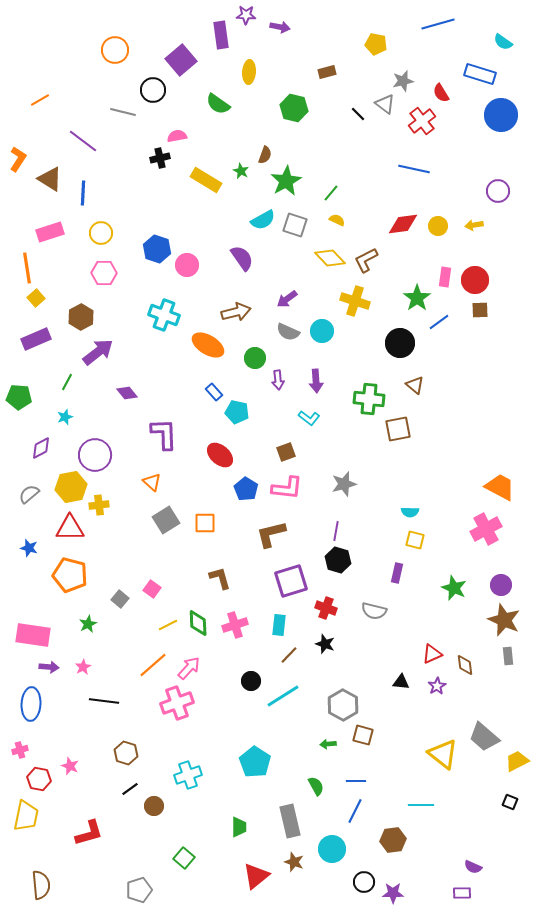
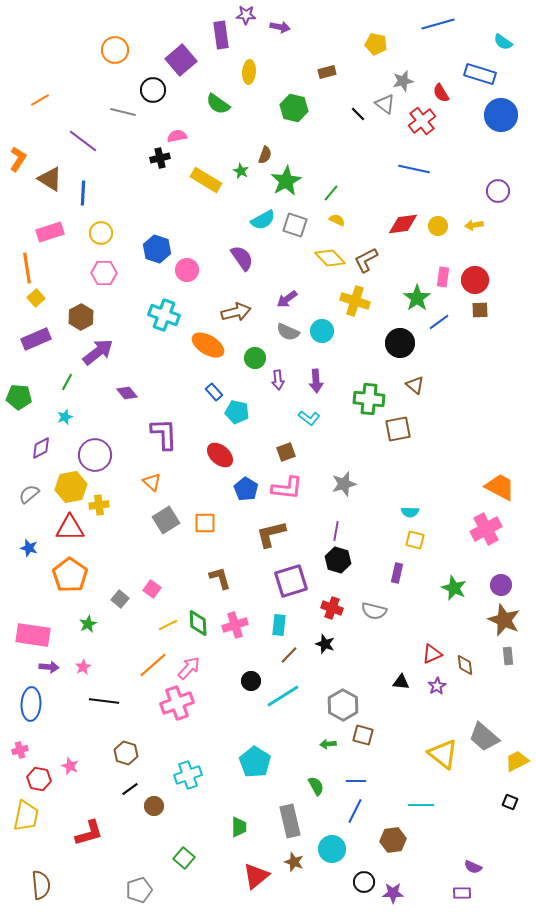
pink circle at (187, 265): moved 5 px down
pink rectangle at (445, 277): moved 2 px left
orange pentagon at (70, 575): rotated 20 degrees clockwise
red cross at (326, 608): moved 6 px right
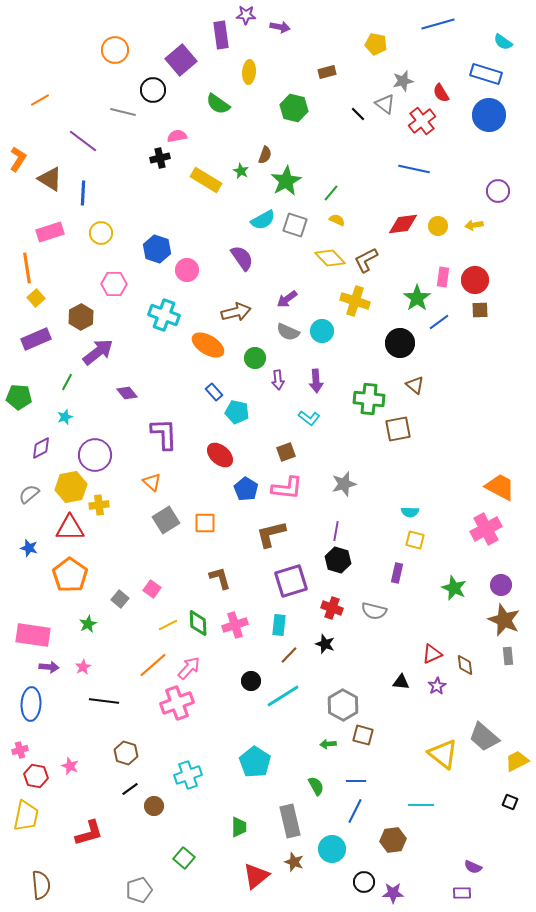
blue rectangle at (480, 74): moved 6 px right
blue circle at (501, 115): moved 12 px left
pink hexagon at (104, 273): moved 10 px right, 11 px down
red hexagon at (39, 779): moved 3 px left, 3 px up
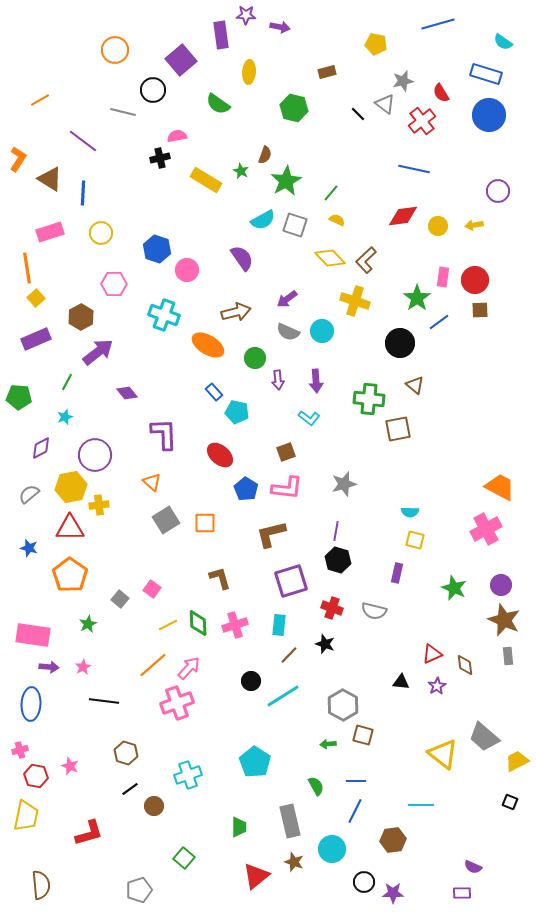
red diamond at (403, 224): moved 8 px up
brown L-shape at (366, 260): rotated 16 degrees counterclockwise
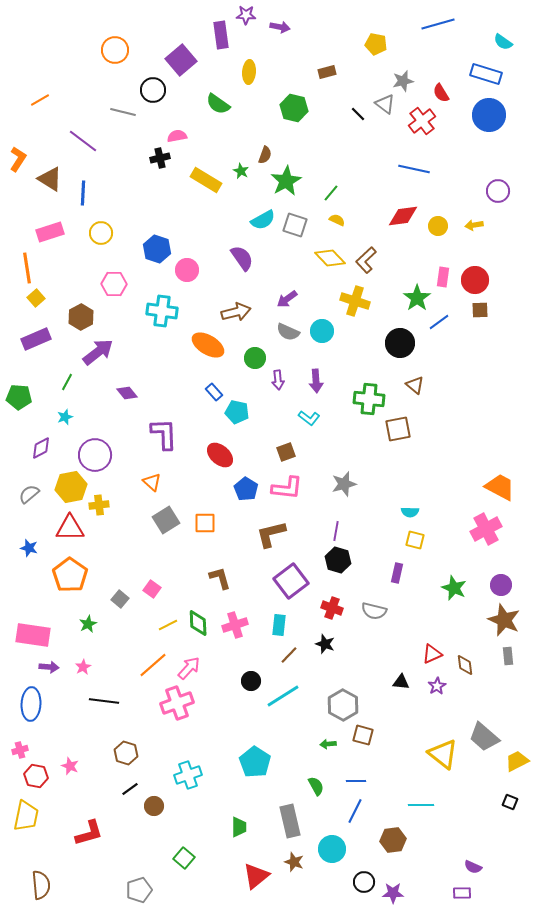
cyan cross at (164, 315): moved 2 px left, 4 px up; rotated 12 degrees counterclockwise
purple square at (291, 581): rotated 20 degrees counterclockwise
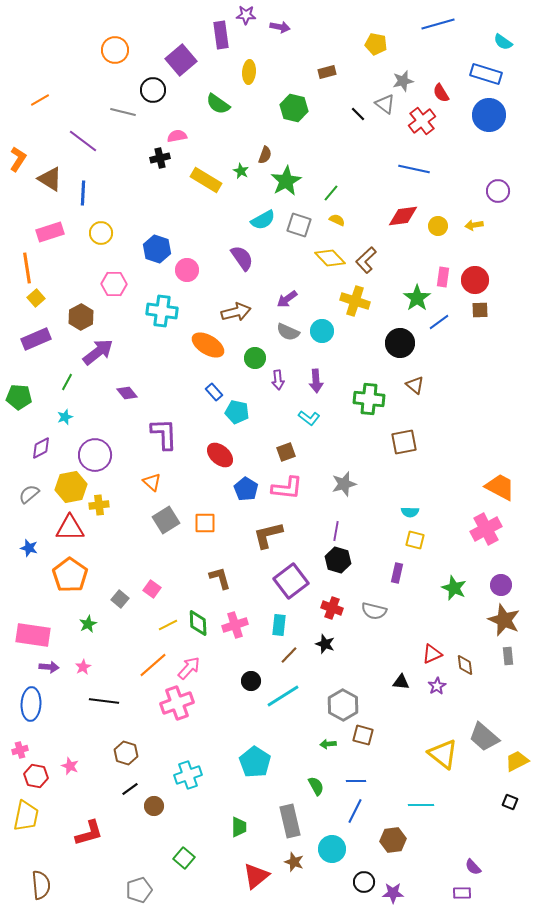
gray square at (295, 225): moved 4 px right
brown square at (398, 429): moved 6 px right, 13 px down
brown L-shape at (271, 534): moved 3 px left, 1 px down
purple semicircle at (473, 867): rotated 24 degrees clockwise
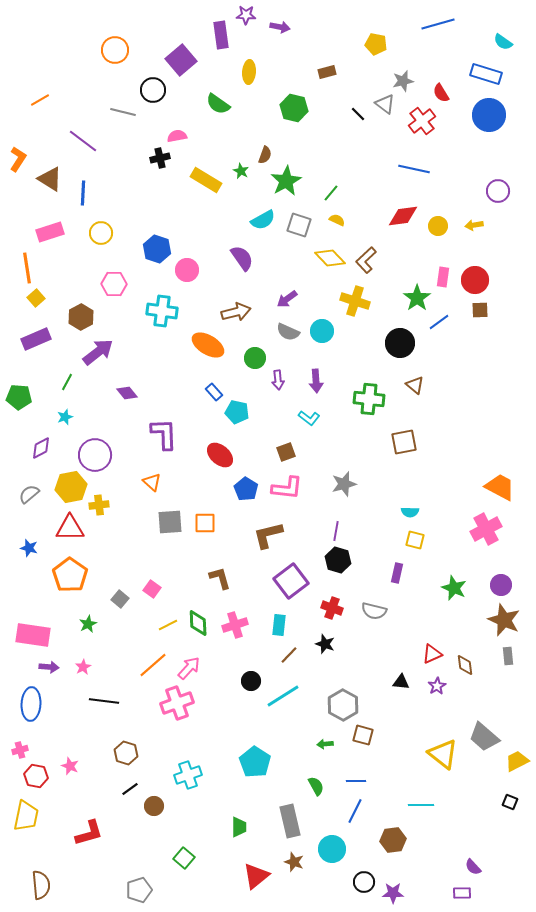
gray square at (166, 520): moved 4 px right, 2 px down; rotated 28 degrees clockwise
green arrow at (328, 744): moved 3 px left
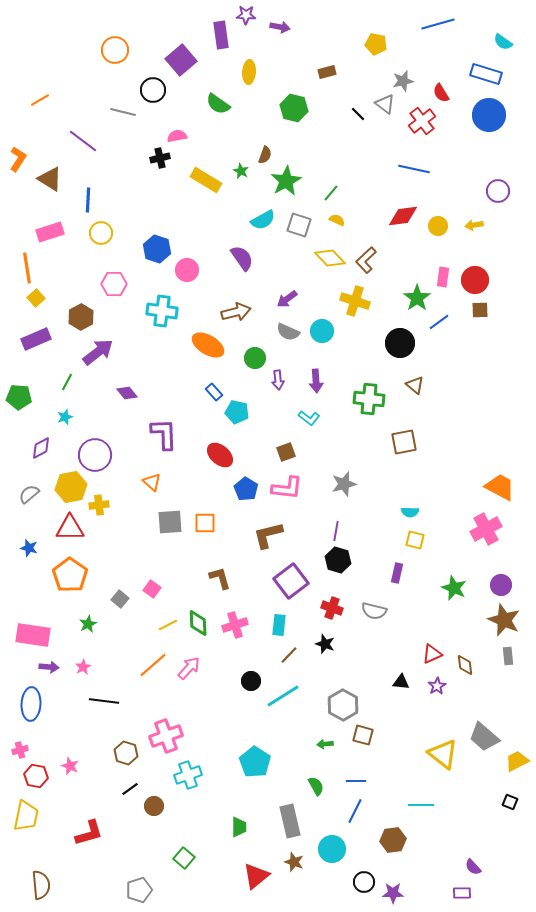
blue line at (83, 193): moved 5 px right, 7 px down
pink cross at (177, 703): moved 11 px left, 33 px down
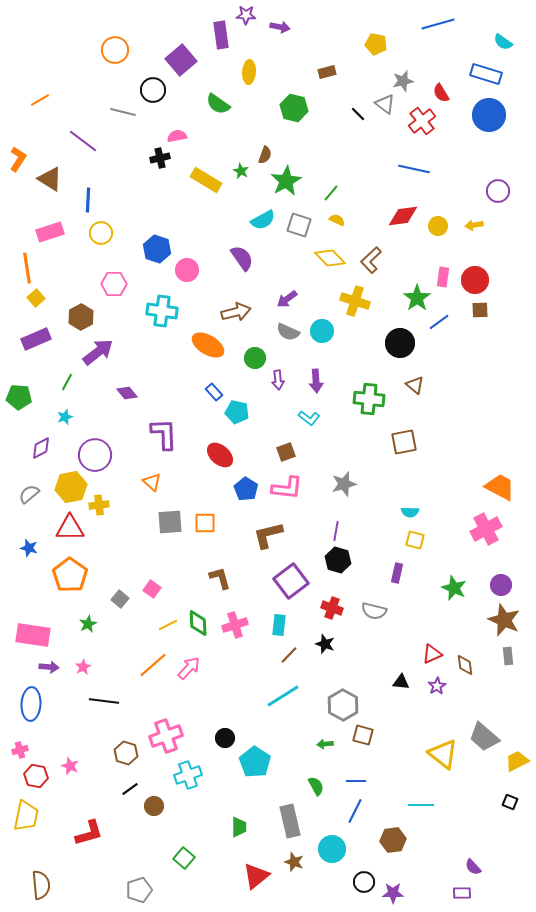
brown L-shape at (366, 260): moved 5 px right
black circle at (251, 681): moved 26 px left, 57 px down
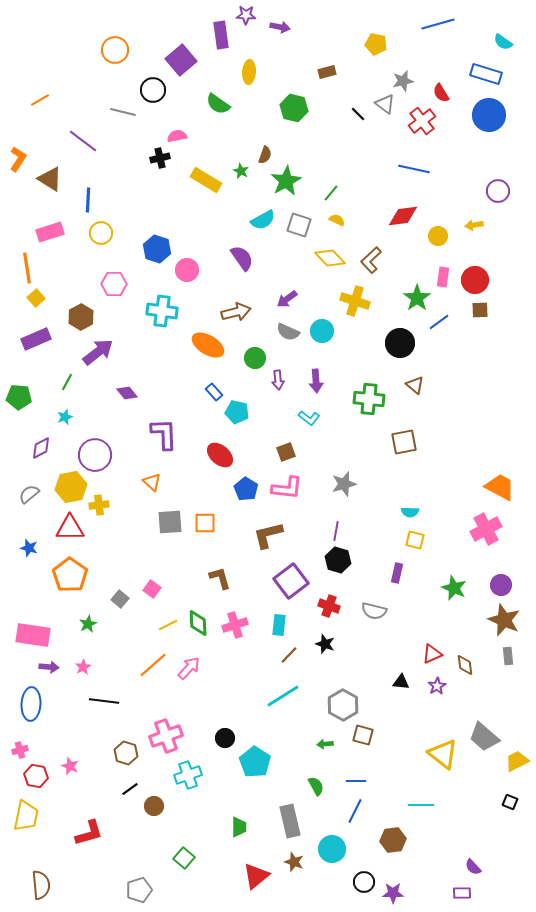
yellow circle at (438, 226): moved 10 px down
red cross at (332, 608): moved 3 px left, 2 px up
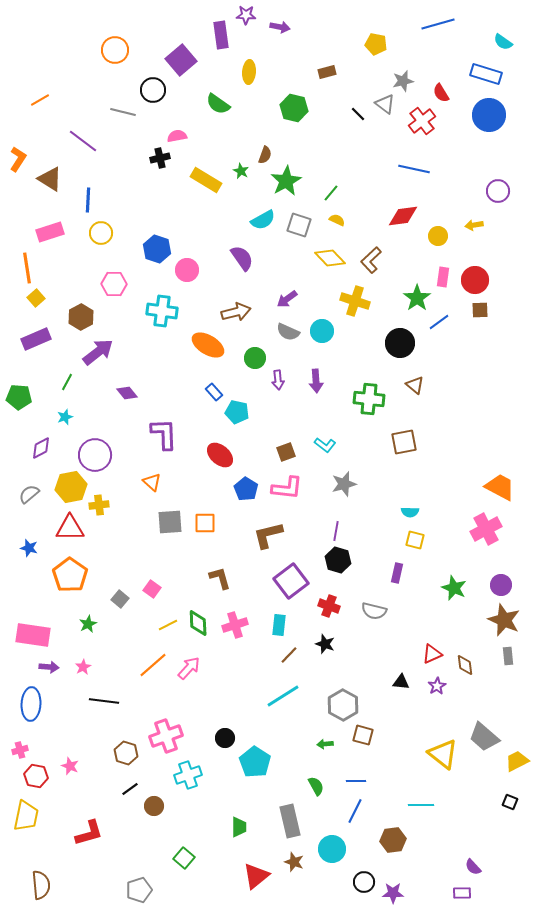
cyan L-shape at (309, 418): moved 16 px right, 27 px down
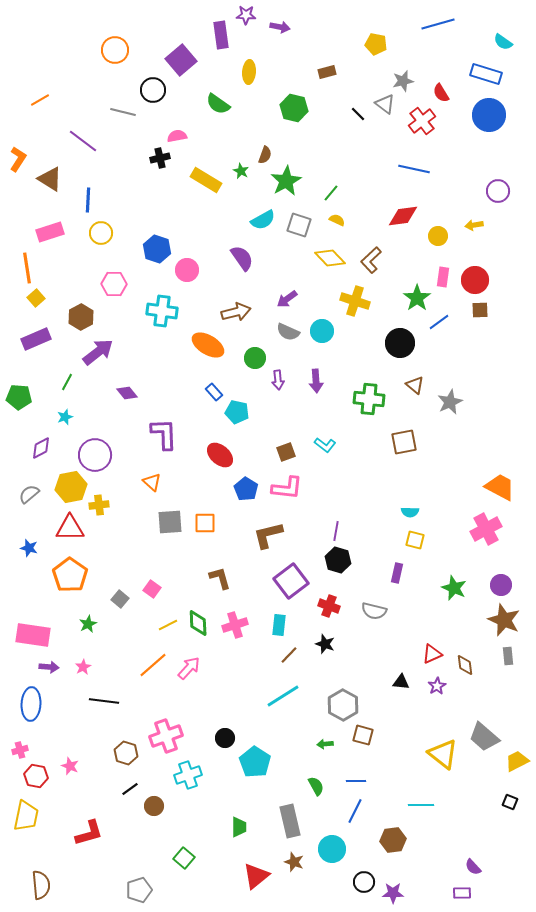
gray star at (344, 484): moved 106 px right, 82 px up; rotated 10 degrees counterclockwise
